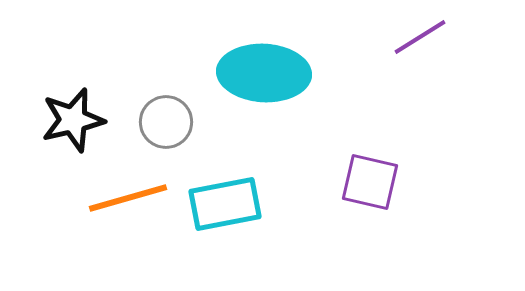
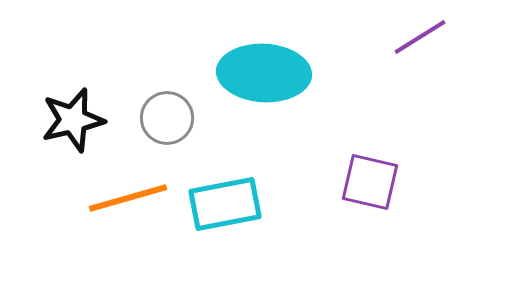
gray circle: moved 1 px right, 4 px up
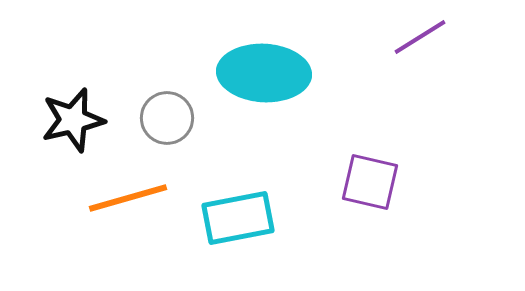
cyan rectangle: moved 13 px right, 14 px down
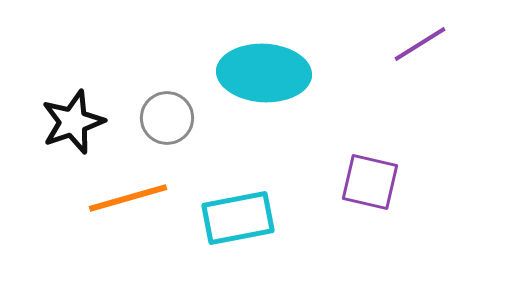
purple line: moved 7 px down
black star: moved 2 px down; rotated 6 degrees counterclockwise
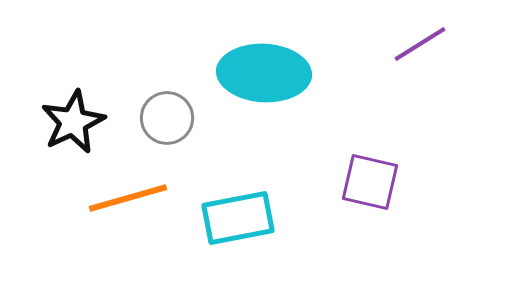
black star: rotated 6 degrees counterclockwise
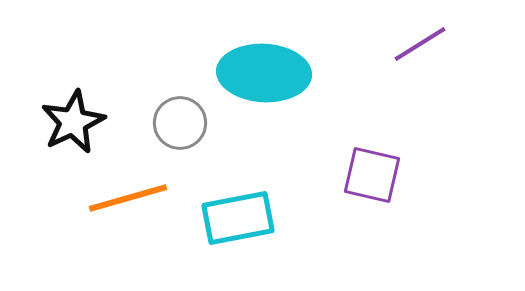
gray circle: moved 13 px right, 5 px down
purple square: moved 2 px right, 7 px up
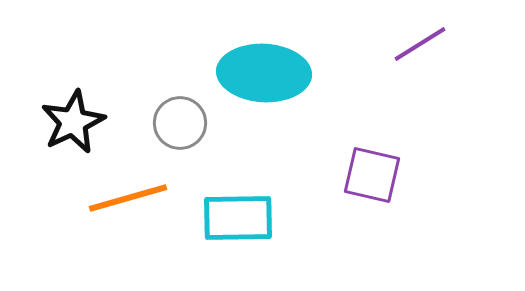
cyan rectangle: rotated 10 degrees clockwise
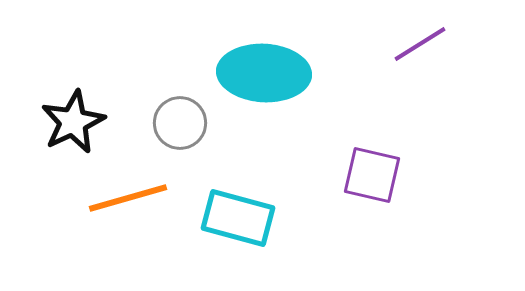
cyan rectangle: rotated 16 degrees clockwise
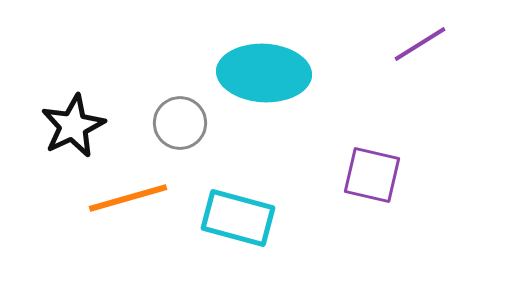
black star: moved 4 px down
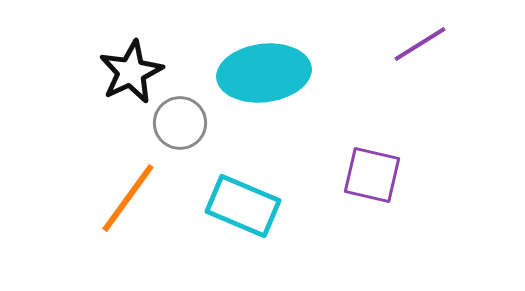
cyan ellipse: rotated 10 degrees counterclockwise
black star: moved 58 px right, 54 px up
orange line: rotated 38 degrees counterclockwise
cyan rectangle: moved 5 px right, 12 px up; rotated 8 degrees clockwise
